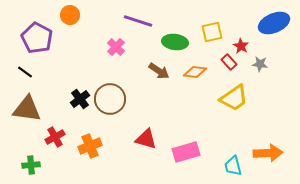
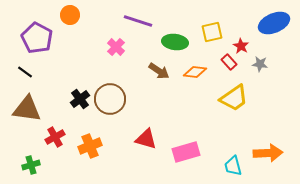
green cross: rotated 12 degrees counterclockwise
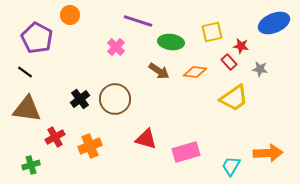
green ellipse: moved 4 px left
red star: rotated 21 degrees counterclockwise
gray star: moved 5 px down
brown circle: moved 5 px right
cyan trapezoid: moved 2 px left; rotated 45 degrees clockwise
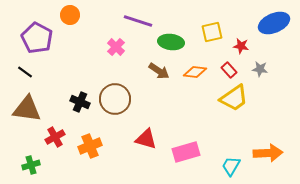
red rectangle: moved 8 px down
black cross: moved 3 px down; rotated 30 degrees counterclockwise
